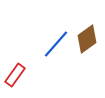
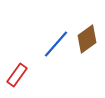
red rectangle: moved 2 px right
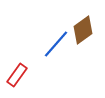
brown diamond: moved 4 px left, 9 px up
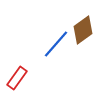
red rectangle: moved 3 px down
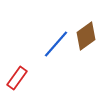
brown diamond: moved 3 px right, 6 px down
